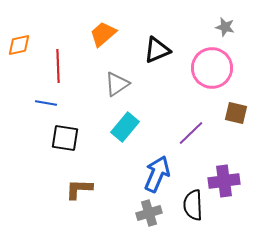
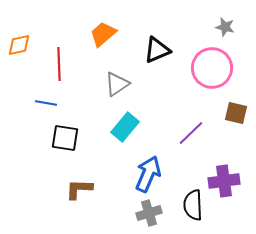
red line: moved 1 px right, 2 px up
blue arrow: moved 9 px left
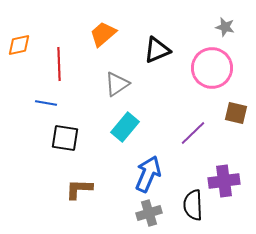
purple line: moved 2 px right
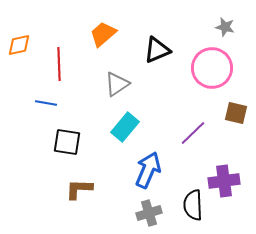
black square: moved 2 px right, 4 px down
blue arrow: moved 4 px up
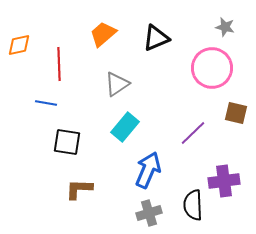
black triangle: moved 1 px left, 12 px up
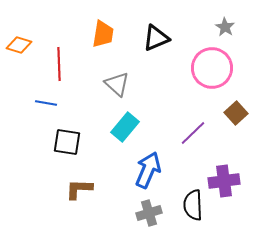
gray star: rotated 18 degrees clockwise
orange trapezoid: rotated 140 degrees clockwise
orange diamond: rotated 30 degrees clockwise
gray triangle: rotated 44 degrees counterclockwise
brown square: rotated 35 degrees clockwise
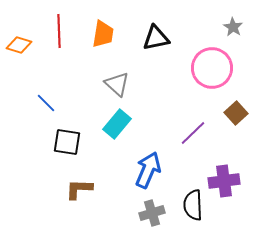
gray star: moved 8 px right
black triangle: rotated 12 degrees clockwise
red line: moved 33 px up
blue line: rotated 35 degrees clockwise
cyan rectangle: moved 8 px left, 3 px up
gray cross: moved 3 px right
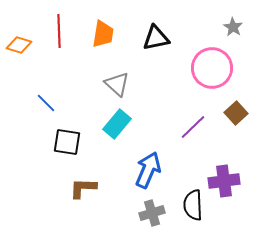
purple line: moved 6 px up
brown L-shape: moved 4 px right, 1 px up
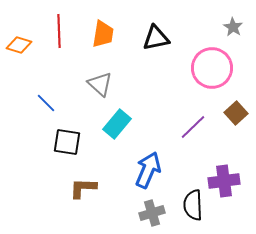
gray triangle: moved 17 px left
